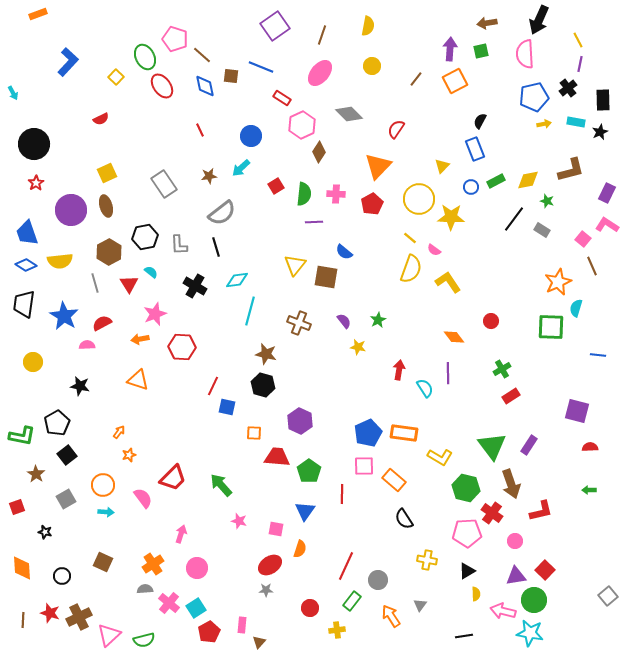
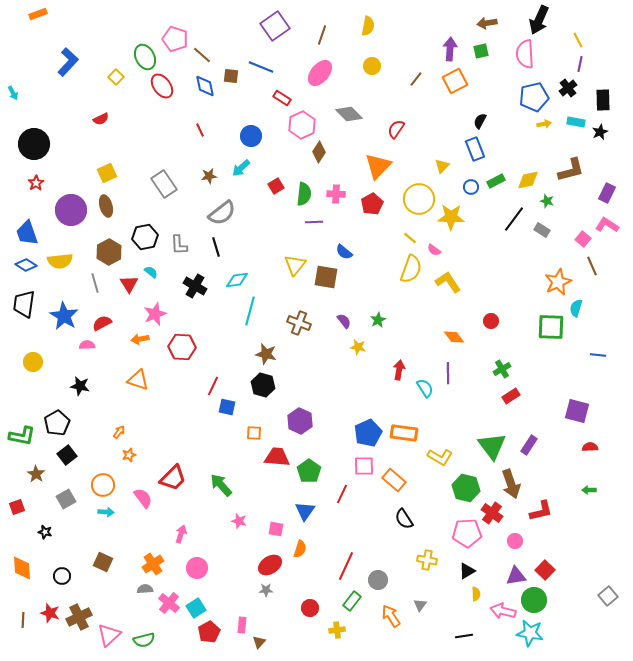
red line at (342, 494): rotated 24 degrees clockwise
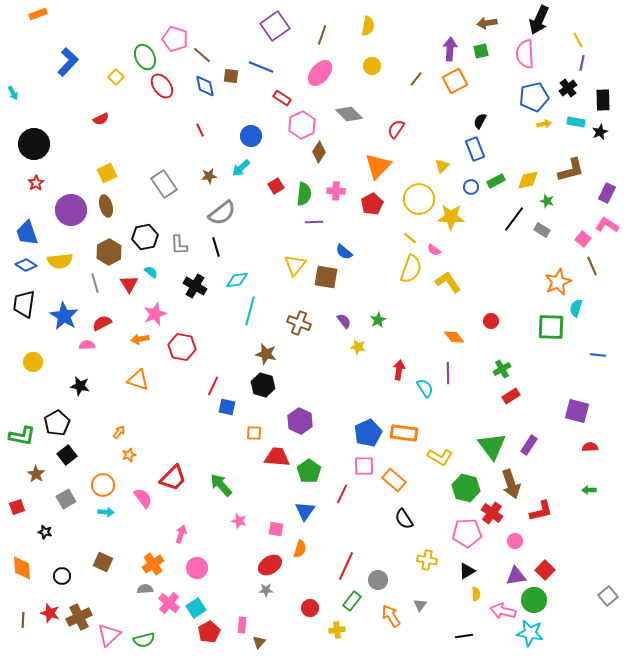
purple line at (580, 64): moved 2 px right, 1 px up
pink cross at (336, 194): moved 3 px up
red hexagon at (182, 347): rotated 8 degrees clockwise
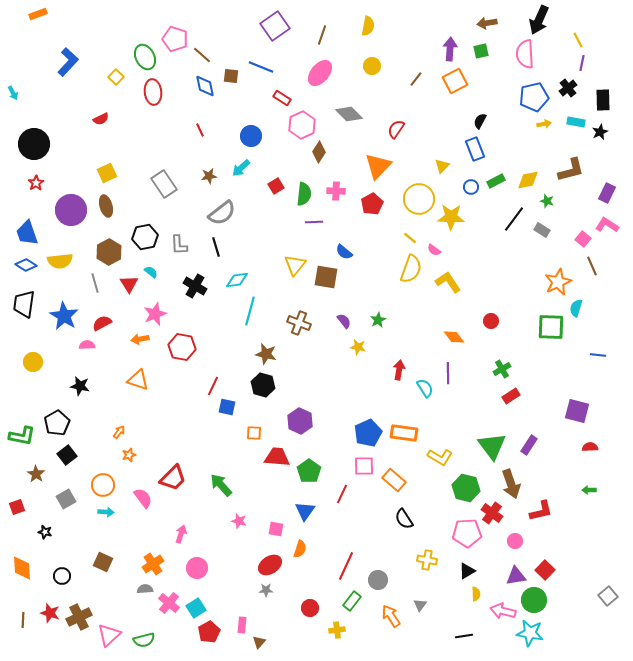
red ellipse at (162, 86): moved 9 px left, 6 px down; rotated 30 degrees clockwise
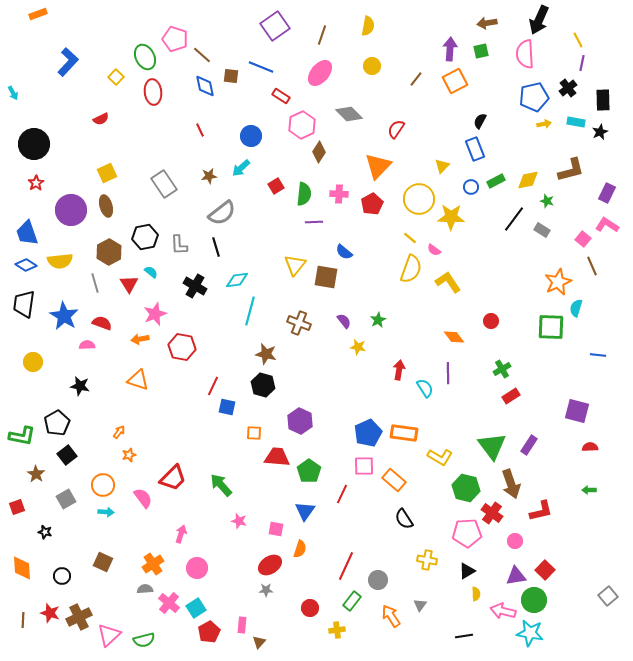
red rectangle at (282, 98): moved 1 px left, 2 px up
pink cross at (336, 191): moved 3 px right, 3 px down
red semicircle at (102, 323): rotated 48 degrees clockwise
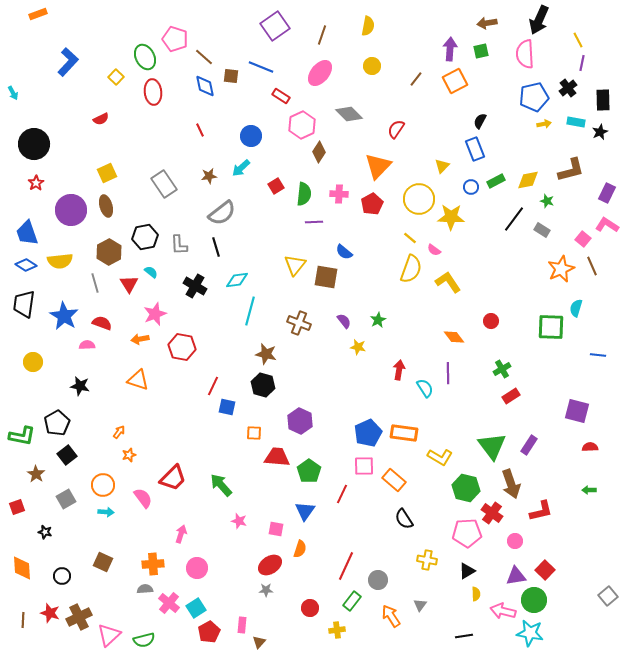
brown line at (202, 55): moved 2 px right, 2 px down
orange star at (558, 282): moved 3 px right, 13 px up
orange cross at (153, 564): rotated 30 degrees clockwise
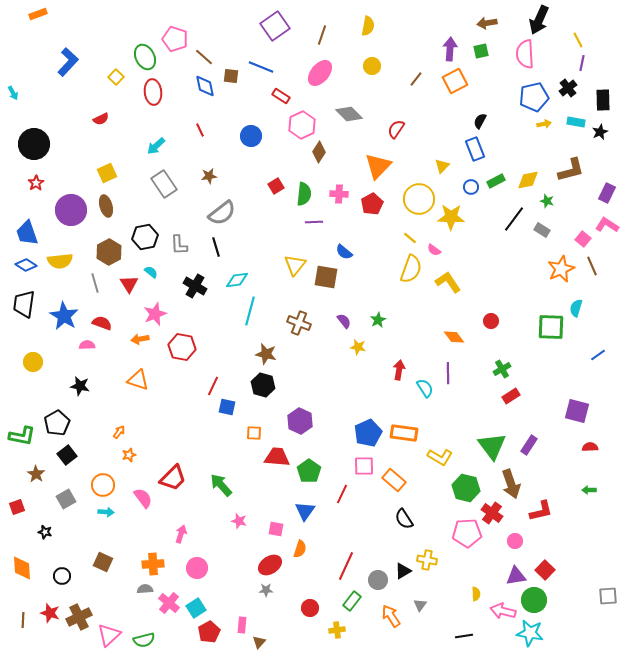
cyan arrow at (241, 168): moved 85 px left, 22 px up
blue line at (598, 355): rotated 42 degrees counterclockwise
black triangle at (467, 571): moved 64 px left
gray square at (608, 596): rotated 36 degrees clockwise
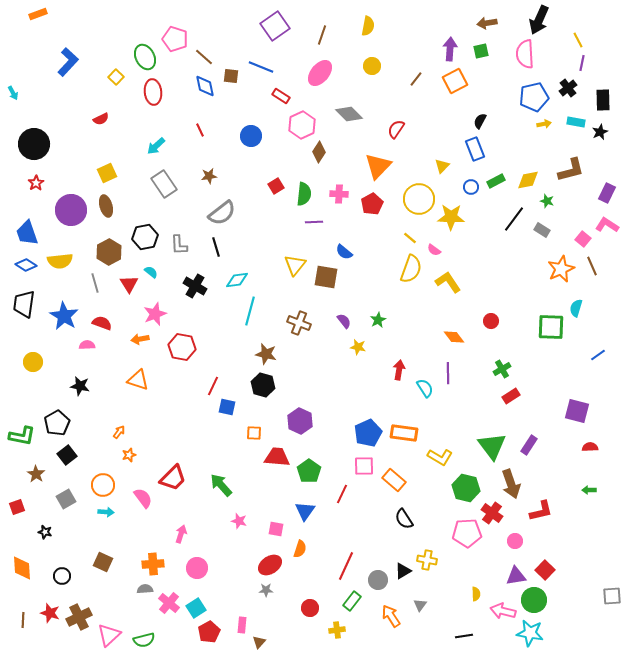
gray square at (608, 596): moved 4 px right
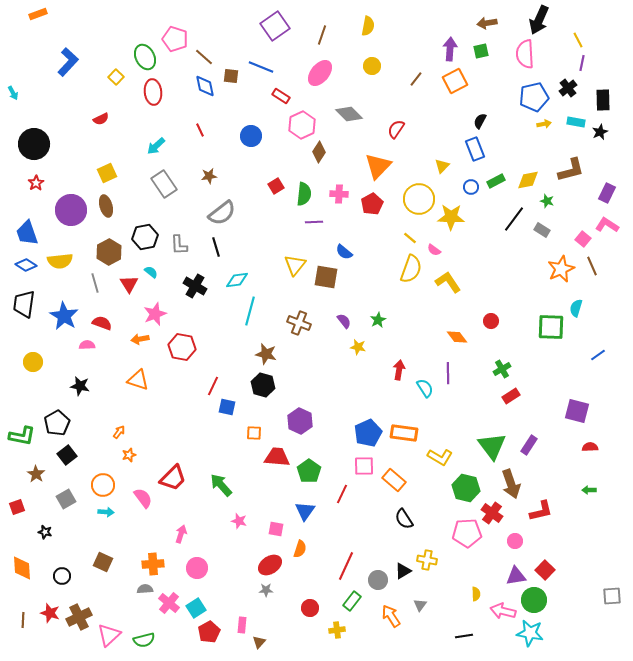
orange diamond at (454, 337): moved 3 px right
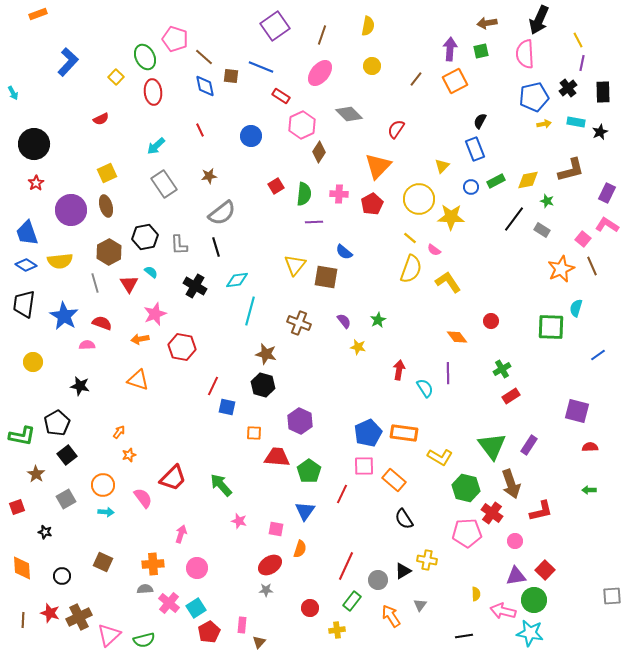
black rectangle at (603, 100): moved 8 px up
